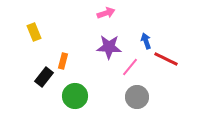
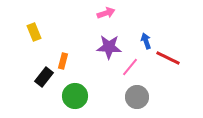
red line: moved 2 px right, 1 px up
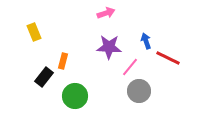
gray circle: moved 2 px right, 6 px up
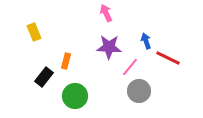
pink arrow: rotated 96 degrees counterclockwise
orange rectangle: moved 3 px right
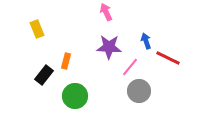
pink arrow: moved 1 px up
yellow rectangle: moved 3 px right, 3 px up
black rectangle: moved 2 px up
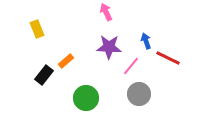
orange rectangle: rotated 35 degrees clockwise
pink line: moved 1 px right, 1 px up
gray circle: moved 3 px down
green circle: moved 11 px right, 2 px down
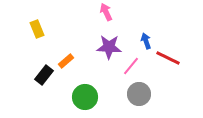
green circle: moved 1 px left, 1 px up
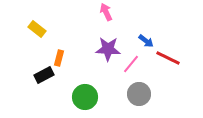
yellow rectangle: rotated 30 degrees counterclockwise
blue arrow: rotated 147 degrees clockwise
purple star: moved 1 px left, 2 px down
orange rectangle: moved 7 px left, 3 px up; rotated 35 degrees counterclockwise
pink line: moved 2 px up
black rectangle: rotated 24 degrees clockwise
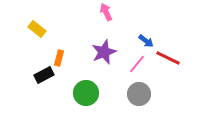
purple star: moved 4 px left, 3 px down; rotated 25 degrees counterclockwise
pink line: moved 6 px right
green circle: moved 1 px right, 4 px up
